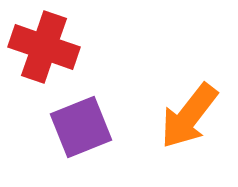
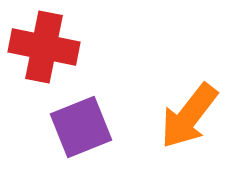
red cross: rotated 8 degrees counterclockwise
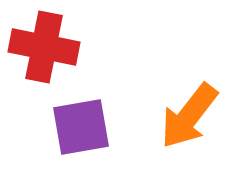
purple square: rotated 12 degrees clockwise
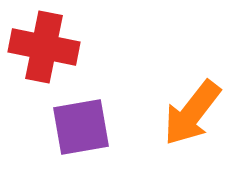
orange arrow: moved 3 px right, 3 px up
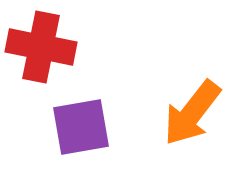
red cross: moved 3 px left
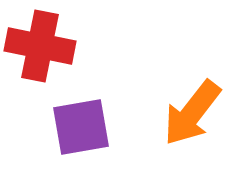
red cross: moved 1 px left, 1 px up
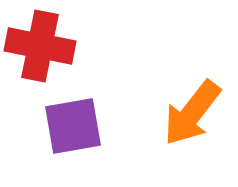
purple square: moved 8 px left, 1 px up
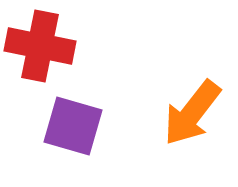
purple square: rotated 26 degrees clockwise
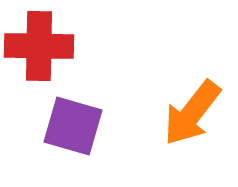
red cross: moved 1 px left; rotated 10 degrees counterclockwise
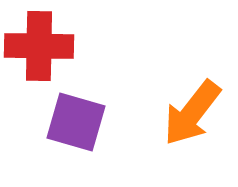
purple square: moved 3 px right, 4 px up
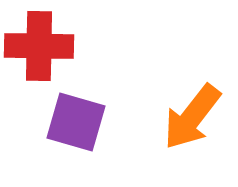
orange arrow: moved 4 px down
